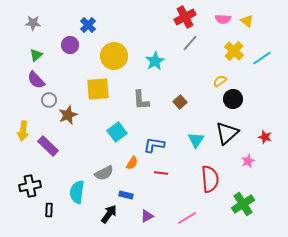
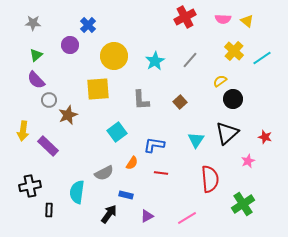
gray line: moved 17 px down
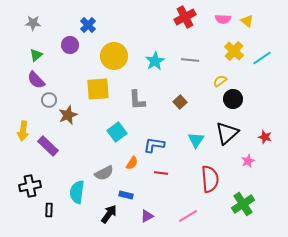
gray line: rotated 54 degrees clockwise
gray L-shape: moved 4 px left
pink line: moved 1 px right, 2 px up
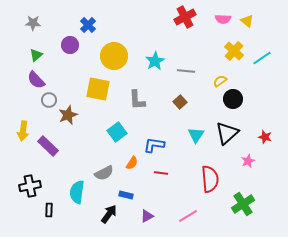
gray line: moved 4 px left, 11 px down
yellow square: rotated 15 degrees clockwise
cyan triangle: moved 5 px up
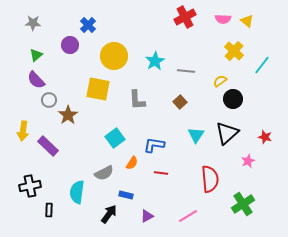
cyan line: moved 7 px down; rotated 18 degrees counterclockwise
brown star: rotated 12 degrees counterclockwise
cyan square: moved 2 px left, 6 px down
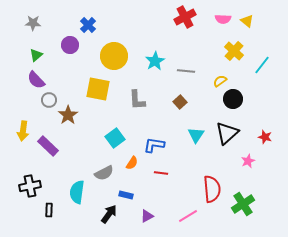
red semicircle: moved 2 px right, 10 px down
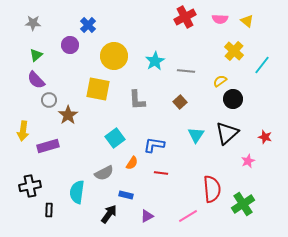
pink semicircle: moved 3 px left
purple rectangle: rotated 60 degrees counterclockwise
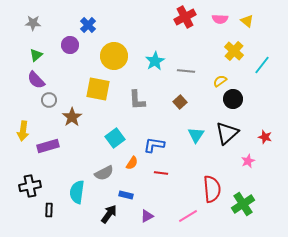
brown star: moved 4 px right, 2 px down
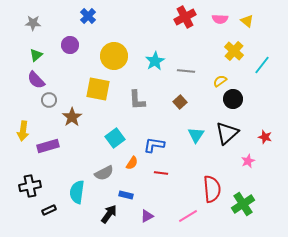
blue cross: moved 9 px up
black rectangle: rotated 64 degrees clockwise
